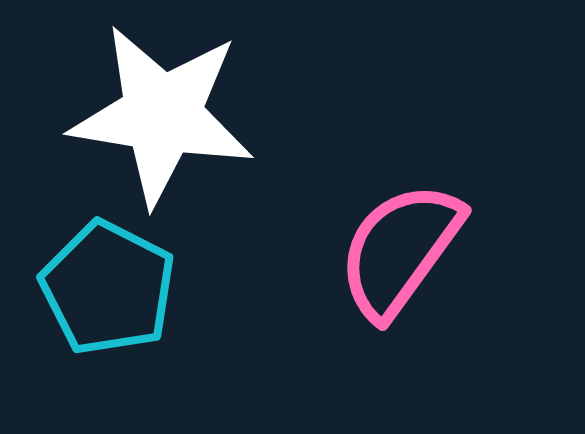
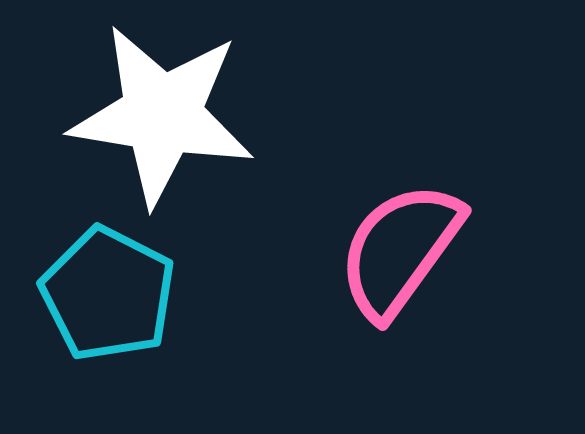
cyan pentagon: moved 6 px down
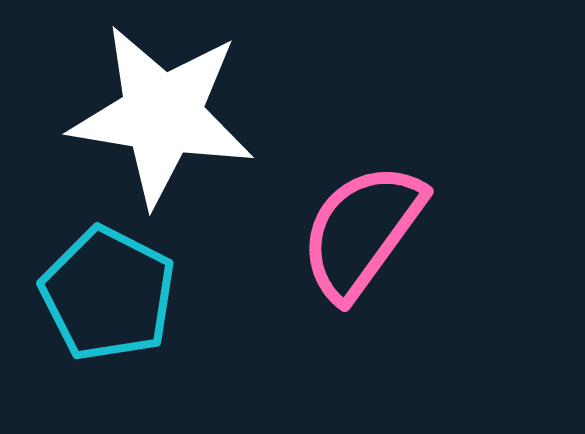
pink semicircle: moved 38 px left, 19 px up
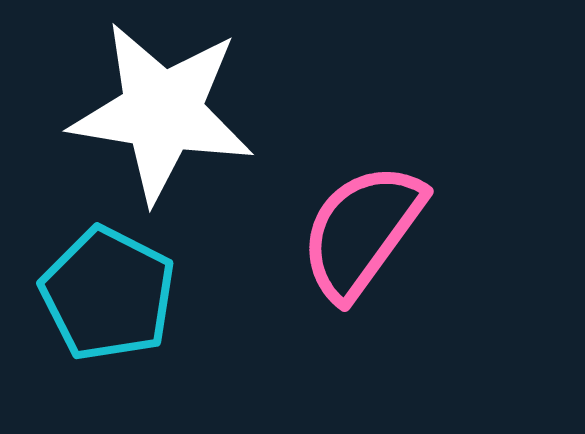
white star: moved 3 px up
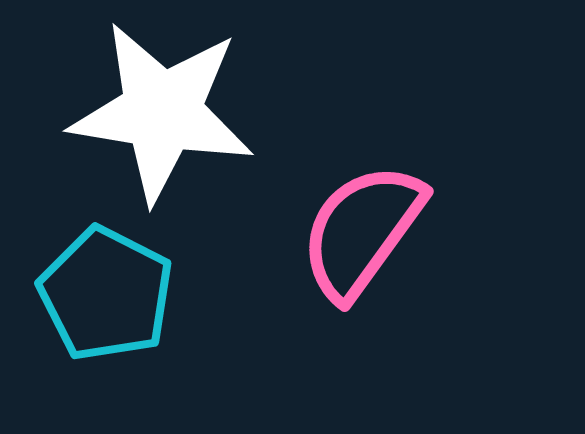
cyan pentagon: moved 2 px left
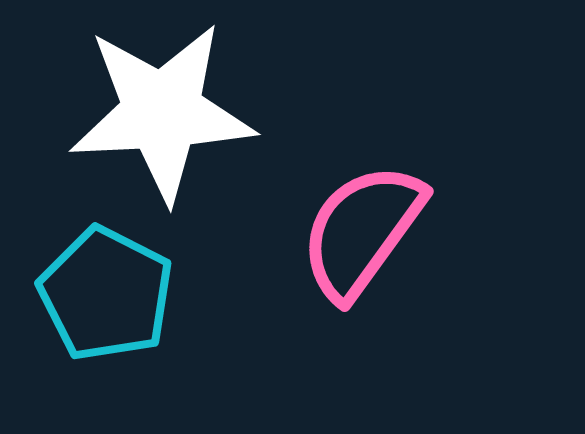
white star: rotated 12 degrees counterclockwise
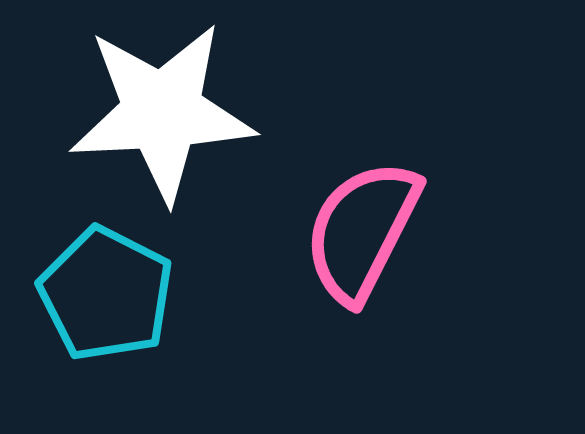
pink semicircle: rotated 9 degrees counterclockwise
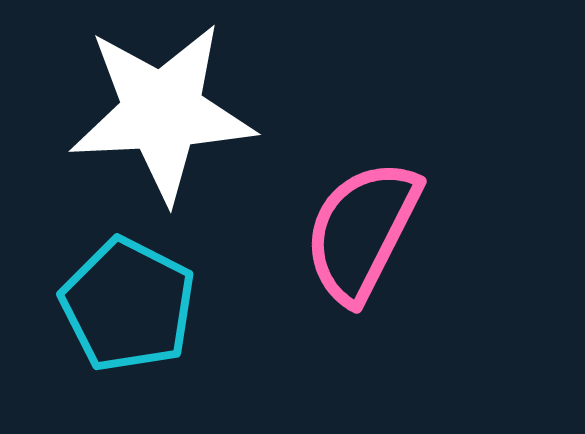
cyan pentagon: moved 22 px right, 11 px down
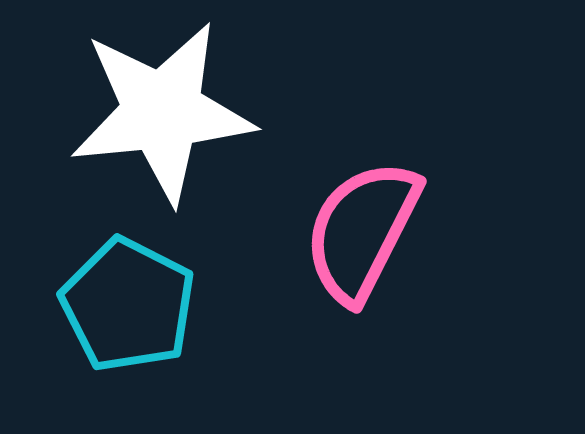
white star: rotated 3 degrees counterclockwise
